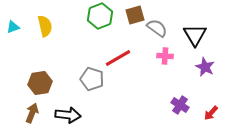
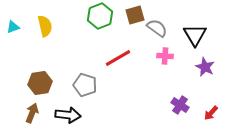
gray pentagon: moved 7 px left, 6 px down
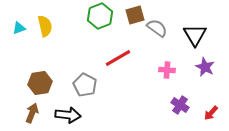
cyan triangle: moved 6 px right, 1 px down
pink cross: moved 2 px right, 14 px down
gray pentagon: rotated 10 degrees clockwise
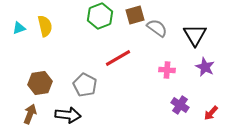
brown arrow: moved 2 px left, 1 px down
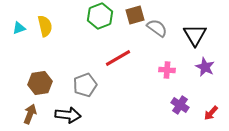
gray pentagon: rotated 25 degrees clockwise
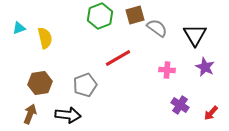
yellow semicircle: moved 12 px down
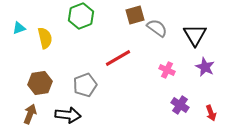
green hexagon: moved 19 px left
pink cross: rotated 21 degrees clockwise
red arrow: rotated 63 degrees counterclockwise
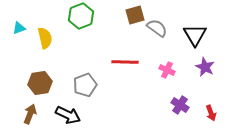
red line: moved 7 px right, 4 px down; rotated 32 degrees clockwise
black arrow: rotated 20 degrees clockwise
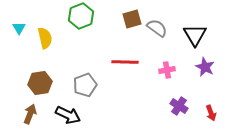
brown square: moved 3 px left, 4 px down
cyan triangle: rotated 40 degrees counterclockwise
pink cross: rotated 35 degrees counterclockwise
purple cross: moved 1 px left, 1 px down
